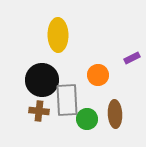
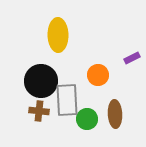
black circle: moved 1 px left, 1 px down
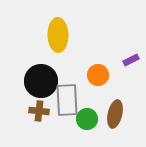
purple rectangle: moved 1 px left, 2 px down
brown ellipse: rotated 16 degrees clockwise
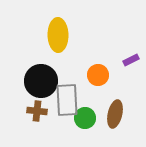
brown cross: moved 2 px left
green circle: moved 2 px left, 1 px up
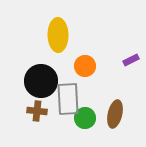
orange circle: moved 13 px left, 9 px up
gray rectangle: moved 1 px right, 1 px up
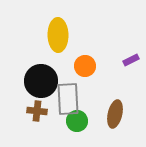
green circle: moved 8 px left, 3 px down
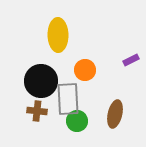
orange circle: moved 4 px down
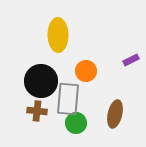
orange circle: moved 1 px right, 1 px down
gray rectangle: rotated 8 degrees clockwise
green circle: moved 1 px left, 2 px down
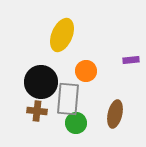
yellow ellipse: moved 4 px right; rotated 24 degrees clockwise
purple rectangle: rotated 21 degrees clockwise
black circle: moved 1 px down
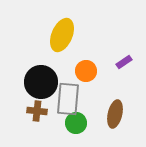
purple rectangle: moved 7 px left, 2 px down; rotated 28 degrees counterclockwise
